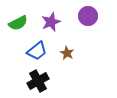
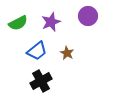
black cross: moved 3 px right
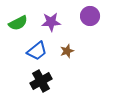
purple circle: moved 2 px right
purple star: rotated 18 degrees clockwise
brown star: moved 2 px up; rotated 24 degrees clockwise
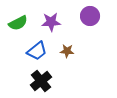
brown star: rotated 24 degrees clockwise
black cross: rotated 10 degrees counterclockwise
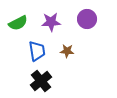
purple circle: moved 3 px left, 3 px down
blue trapezoid: rotated 60 degrees counterclockwise
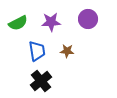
purple circle: moved 1 px right
